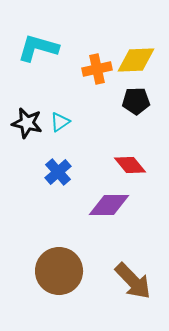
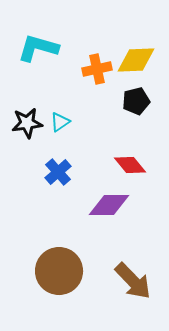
black pentagon: rotated 12 degrees counterclockwise
black star: rotated 20 degrees counterclockwise
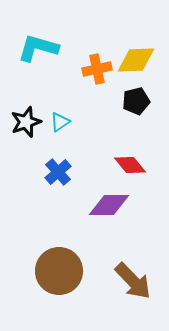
black star: moved 1 px left, 1 px up; rotated 12 degrees counterclockwise
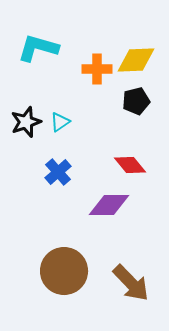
orange cross: rotated 12 degrees clockwise
brown circle: moved 5 px right
brown arrow: moved 2 px left, 2 px down
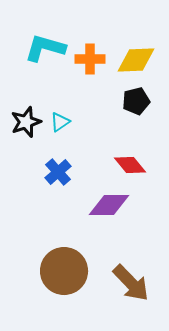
cyan L-shape: moved 7 px right
orange cross: moved 7 px left, 10 px up
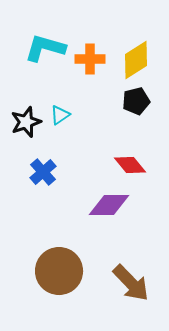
yellow diamond: rotated 30 degrees counterclockwise
cyan triangle: moved 7 px up
blue cross: moved 15 px left
brown circle: moved 5 px left
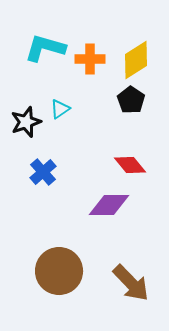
black pentagon: moved 5 px left, 1 px up; rotated 24 degrees counterclockwise
cyan triangle: moved 6 px up
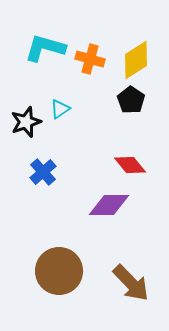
orange cross: rotated 16 degrees clockwise
